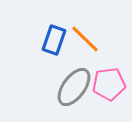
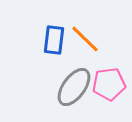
blue rectangle: rotated 12 degrees counterclockwise
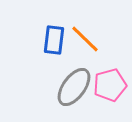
pink pentagon: moved 1 px right, 1 px down; rotated 8 degrees counterclockwise
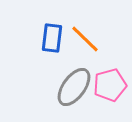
blue rectangle: moved 2 px left, 2 px up
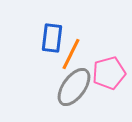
orange line: moved 14 px left, 15 px down; rotated 72 degrees clockwise
pink pentagon: moved 1 px left, 12 px up
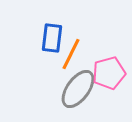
gray ellipse: moved 4 px right, 2 px down
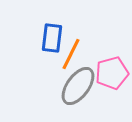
pink pentagon: moved 3 px right
gray ellipse: moved 3 px up
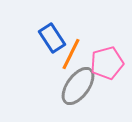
blue rectangle: rotated 40 degrees counterclockwise
pink pentagon: moved 5 px left, 10 px up
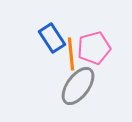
orange line: rotated 32 degrees counterclockwise
pink pentagon: moved 13 px left, 15 px up
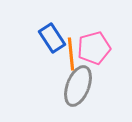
gray ellipse: rotated 15 degrees counterclockwise
